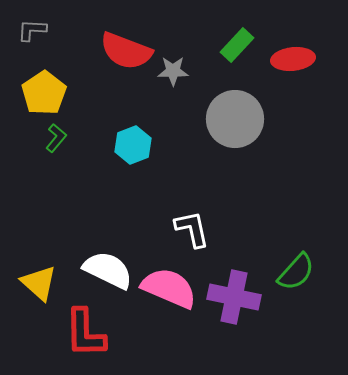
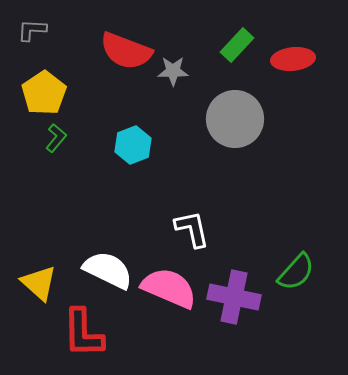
red L-shape: moved 2 px left
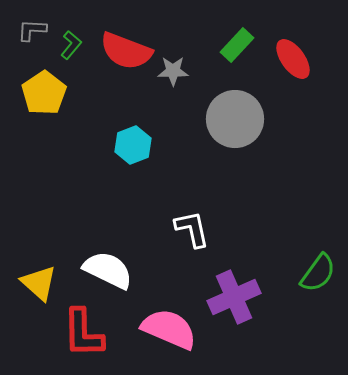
red ellipse: rotated 60 degrees clockwise
green L-shape: moved 15 px right, 93 px up
green semicircle: moved 22 px right, 1 px down; rotated 6 degrees counterclockwise
pink semicircle: moved 41 px down
purple cross: rotated 36 degrees counterclockwise
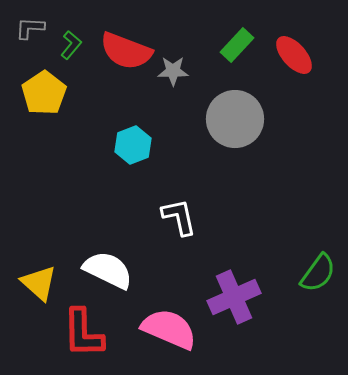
gray L-shape: moved 2 px left, 2 px up
red ellipse: moved 1 px right, 4 px up; rotated 6 degrees counterclockwise
white L-shape: moved 13 px left, 12 px up
